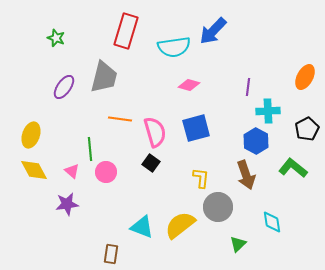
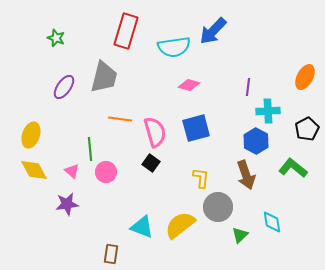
green triangle: moved 2 px right, 9 px up
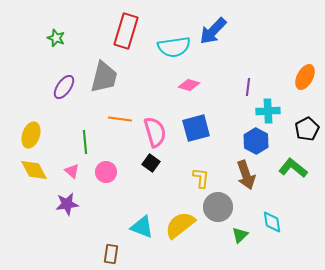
green line: moved 5 px left, 7 px up
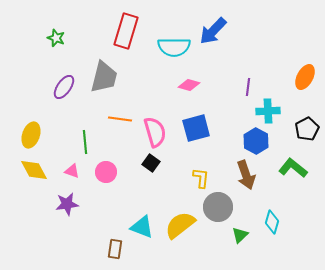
cyan semicircle: rotated 8 degrees clockwise
pink triangle: rotated 21 degrees counterclockwise
cyan diamond: rotated 25 degrees clockwise
brown rectangle: moved 4 px right, 5 px up
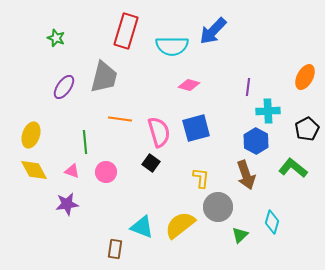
cyan semicircle: moved 2 px left, 1 px up
pink semicircle: moved 4 px right
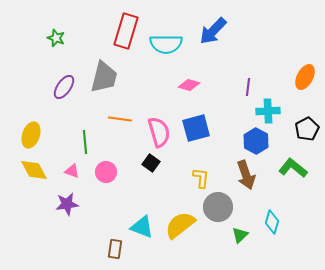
cyan semicircle: moved 6 px left, 2 px up
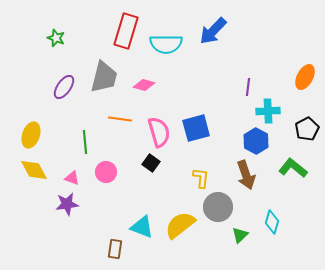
pink diamond: moved 45 px left
pink triangle: moved 7 px down
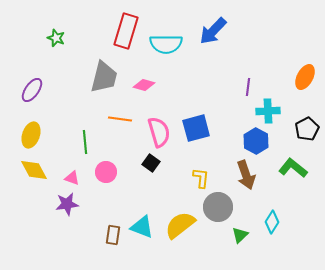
purple ellipse: moved 32 px left, 3 px down
cyan diamond: rotated 15 degrees clockwise
brown rectangle: moved 2 px left, 14 px up
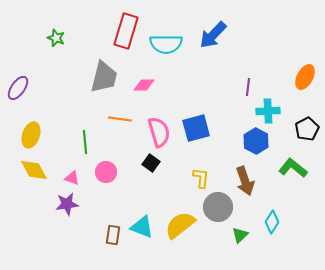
blue arrow: moved 4 px down
pink diamond: rotated 15 degrees counterclockwise
purple ellipse: moved 14 px left, 2 px up
brown arrow: moved 1 px left, 6 px down
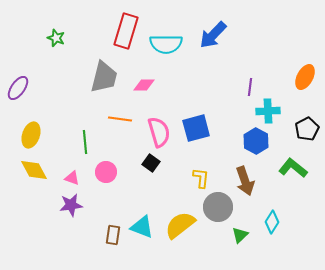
purple line: moved 2 px right
purple star: moved 4 px right, 1 px down
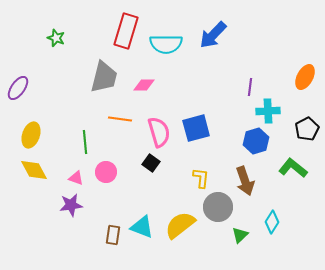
blue hexagon: rotated 15 degrees clockwise
pink triangle: moved 4 px right
